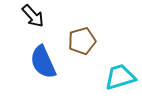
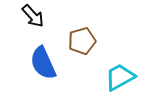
blue semicircle: moved 1 px down
cyan trapezoid: rotated 12 degrees counterclockwise
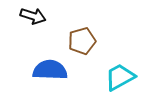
black arrow: rotated 30 degrees counterclockwise
blue semicircle: moved 7 px right, 7 px down; rotated 116 degrees clockwise
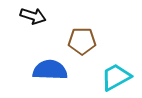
brown pentagon: rotated 16 degrees clockwise
cyan trapezoid: moved 4 px left
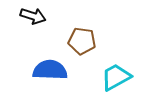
brown pentagon: rotated 8 degrees clockwise
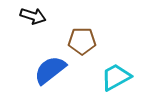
brown pentagon: rotated 8 degrees counterclockwise
blue semicircle: rotated 40 degrees counterclockwise
